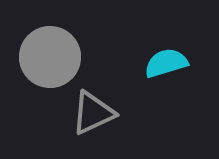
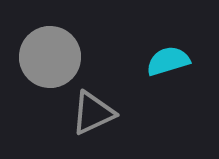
cyan semicircle: moved 2 px right, 2 px up
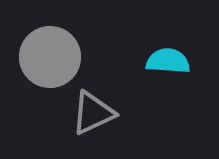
cyan semicircle: rotated 21 degrees clockwise
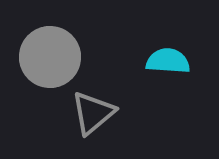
gray triangle: rotated 15 degrees counterclockwise
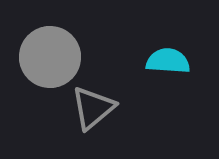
gray triangle: moved 5 px up
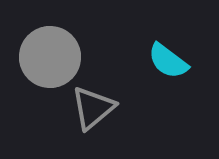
cyan semicircle: rotated 147 degrees counterclockwise
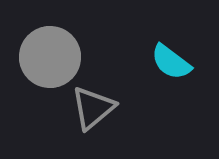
cyan semicircle: moved 3 px right, 1 px down
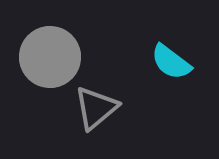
gray triangle: moved 3 px right
